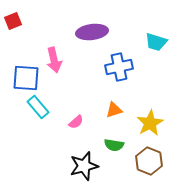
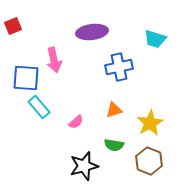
red square: moved 5 px down
cyan trapezoid: moved 1 px left, 3 px up
cyan rectangle: moved 1 px right
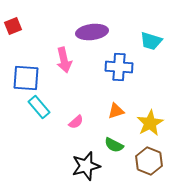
cyan trapezoid: moved 4 px left, 2 px down
pink arrow: moved 10 px right
blue cross: rotated 16 degrees clockwise
orange triangle: moved 2 px right, 1 px down
green semicircle: rotated 18 degrees clockwise
black star: moved 2 px right
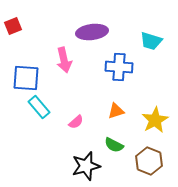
yellow star: moved 5 px right, 3 px up
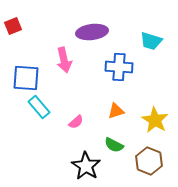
yellow star: rotated 12 degrees counterclockwise
black star: rotated 24 degrees counterclockwise
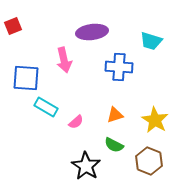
cyan rectangle: moved 7 px right; rotated 20 degrees counterclockwise
orange triangle: moved 1 px left, 4 px down
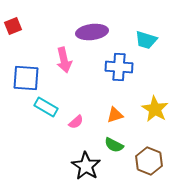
cyan trapezoid: moved 5 px left, 1 px up
yellow star: moved 11 px up
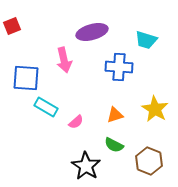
red square: moved 1 px left
purple ellipse: rotated 8 degrees counterclockwise
